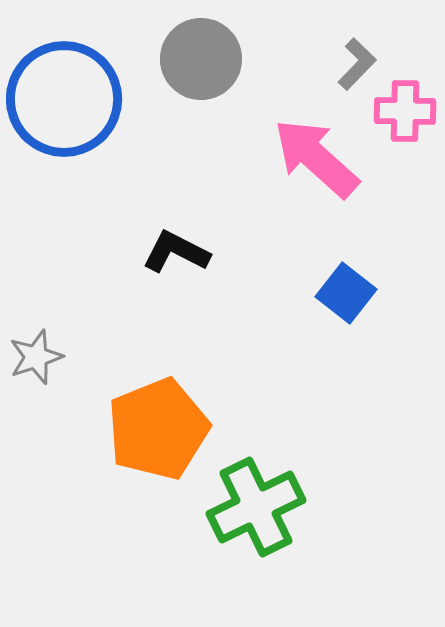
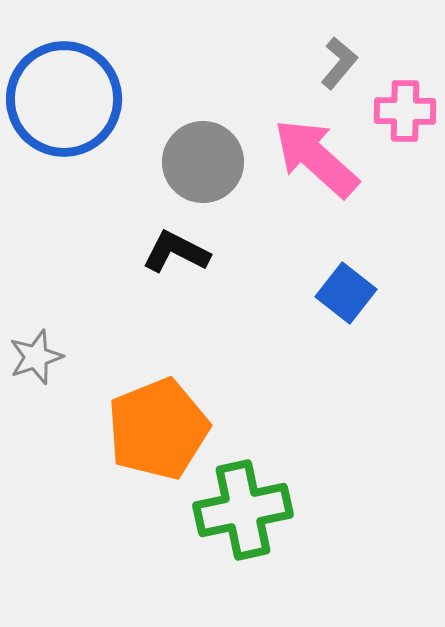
gray circle: moved 2 px right, 103 px down
gray L-shape: moved 18 px left, 1 px up; rotated 4 degrees counterclockwise
green cross: moved 13 px left, 3 px down; rotated 14 degrees clockwise
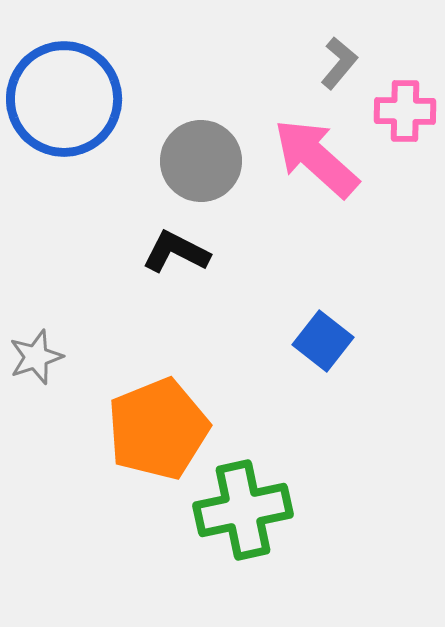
gray circle: moved 2 px left, 1 px up
blue square: moved 23 px left, 48 px down
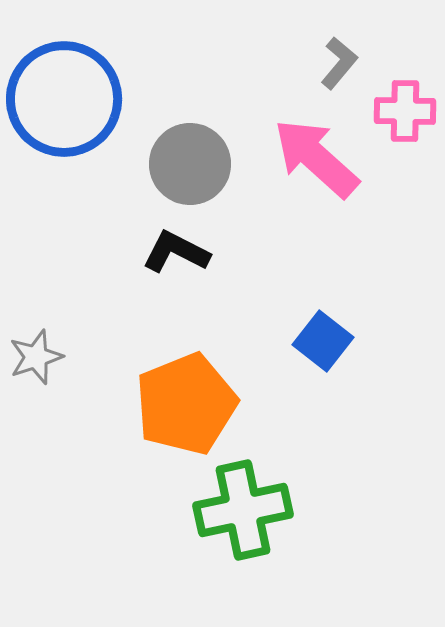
gray circle: moved 11 px left, 3 px down
orange pentagon: moved 28 px right, 25 px up
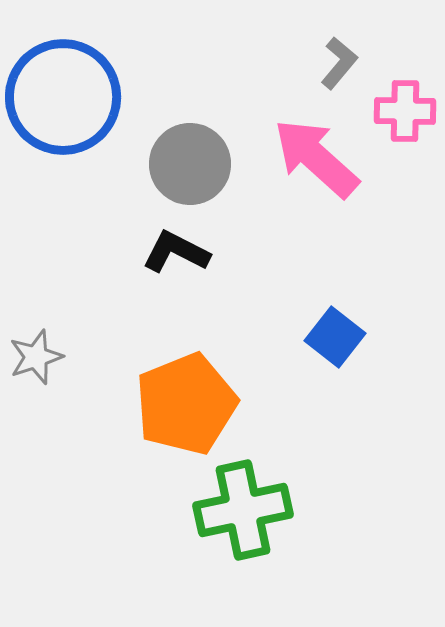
blue circle: moved 1 px left, 2 px up
blue square: moved 12 px right, 4 px up
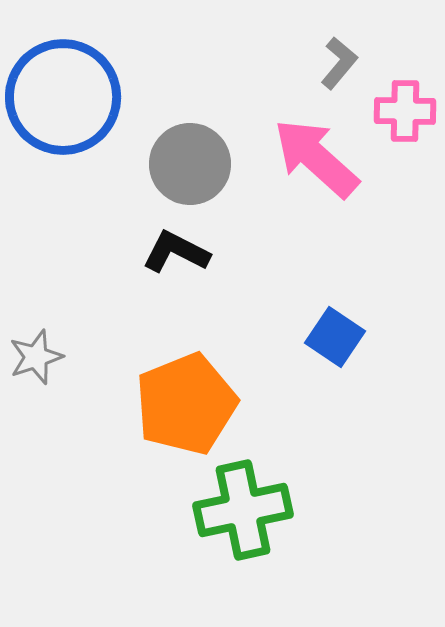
blue square: rotated 4 degrees counterclockwise
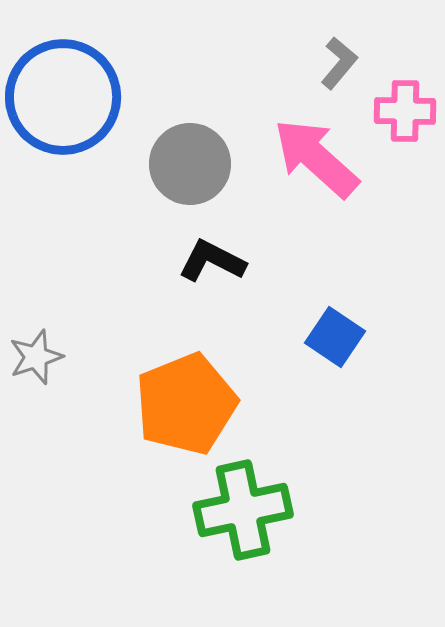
black L-shape: moved 36 px right, 9 px down
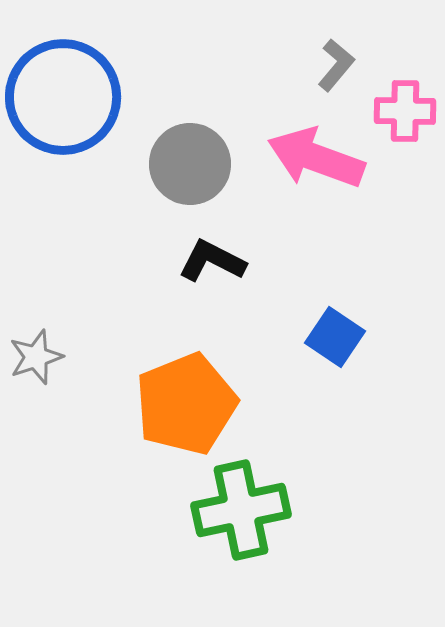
gray L-shape: moved 3 px left, 2 px down
pink arrow: rotated 22 degrees counterclockwise
green cross: moved 2 px left
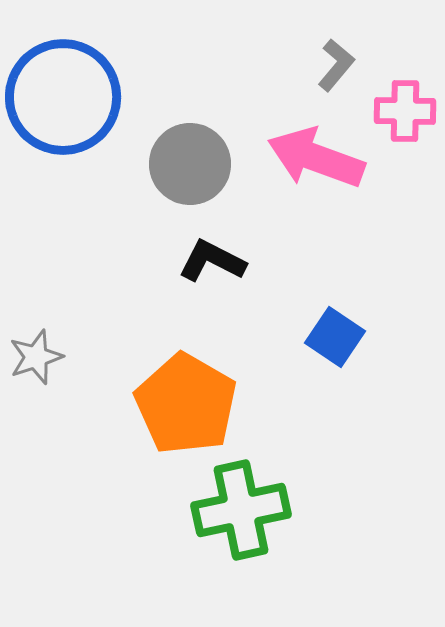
orange pentagon: rotated 20 degrees counterclockwise
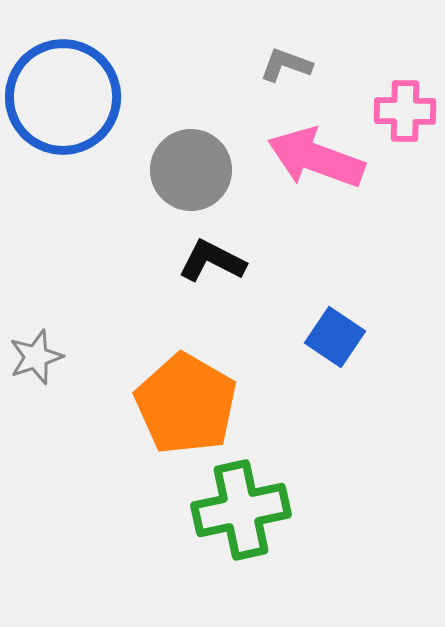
gray L-shape: moved 50 px left; rotated 110 degrees counterclockwise
gray circle: moved 1 px right, 6 px down
